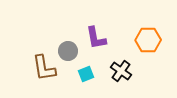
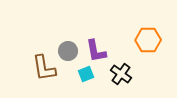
purple L-shape: moved 13 px down
black cross: moved 3 px down
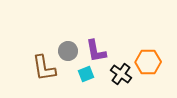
orange hexagon: moved 22 px down
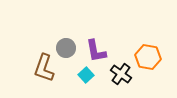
gray circle: moved 2 px left, 3 px up
orange hexagon: moved 5 px up; rotated 10 degrees clockwise
brown L-shape: rotated 28 degrees clockwise
cyan square: moved 1 px down; rotated 21 degrees counterclockwise
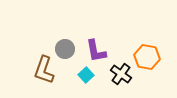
gray circle: moved 1 px left, 1 px down
orange hexagon: moved 1 px left
brown L-shape: moved 2 px down
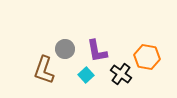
purple L-shape: moved 1 px right
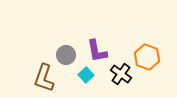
gray circle: moved 1 px right, 6 px down
orange hexagon: rotated 10 degrees clockwise
brown L-shape: moved 8 px down
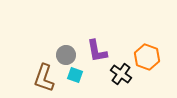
cyan square: moved 11 px left; rotated 28 degrees counterclockwise
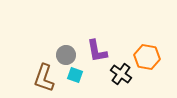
orange hexagon: rotated 10 degrees counterclockwise
